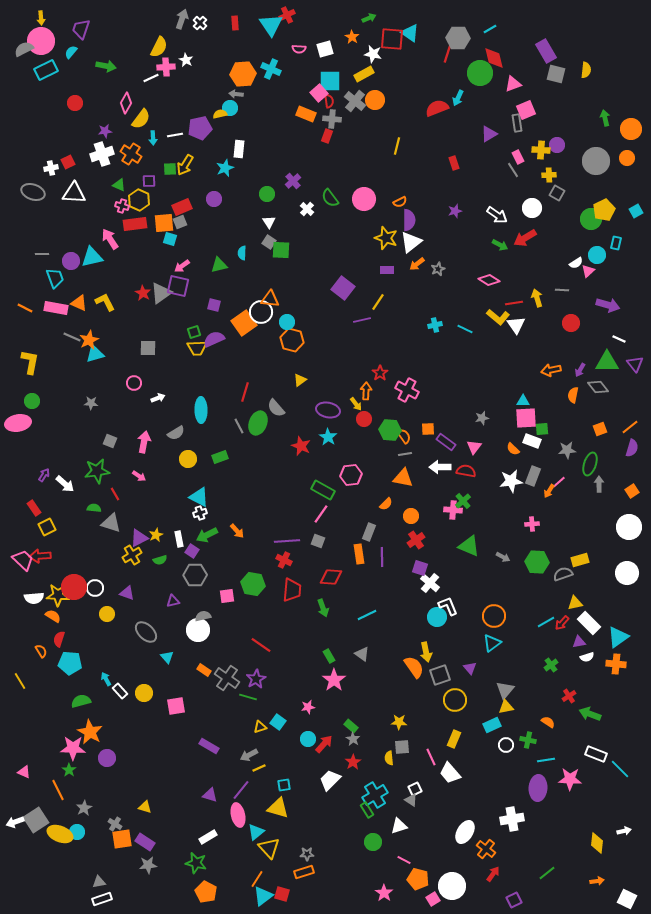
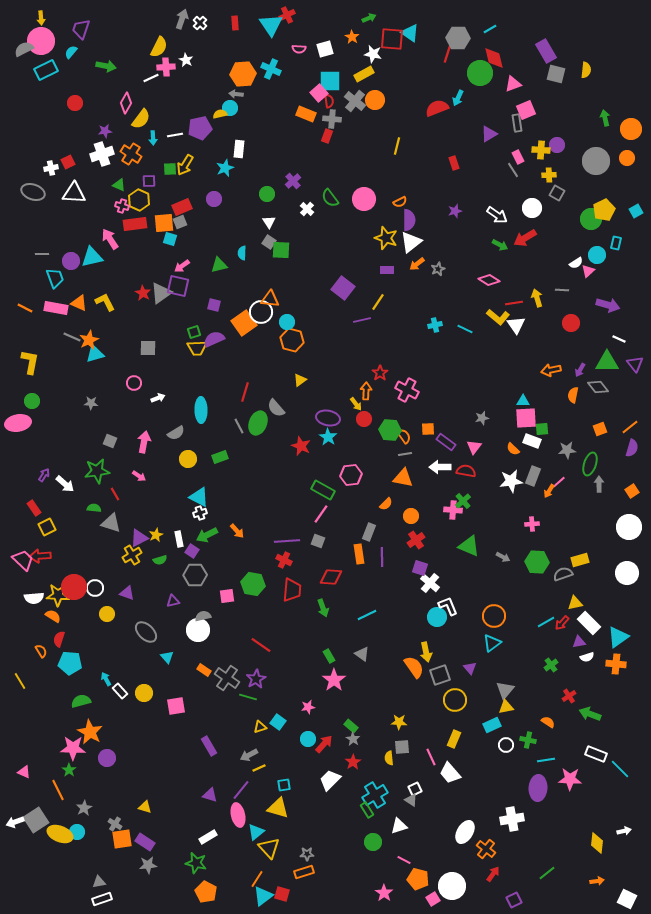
purple ellipse at (328, 410): moved 8 px down
purple rectangle at (209, 746): rotated 30 degrees clockwise
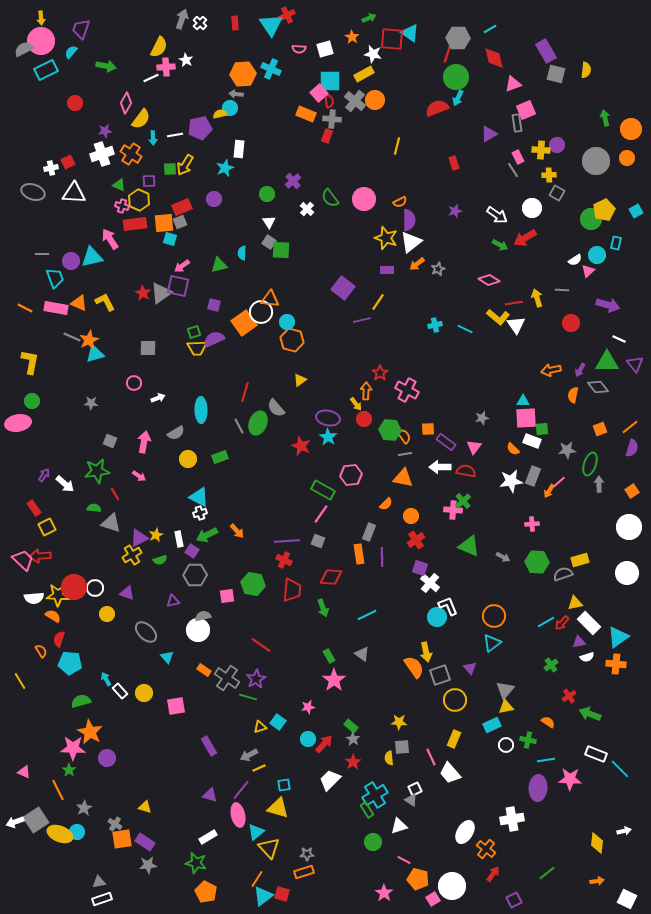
green circle at (480, 73): moved 24 px left, 4 px down
white semicircle at (576, 263): moved 1 px left, 3 px up
